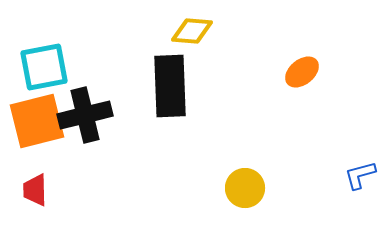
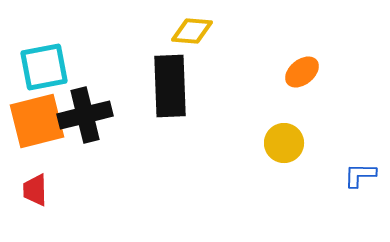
blue L-shape: rotated 16 degrees clockwise
yellow circle: moved 39 px right, 45 px up
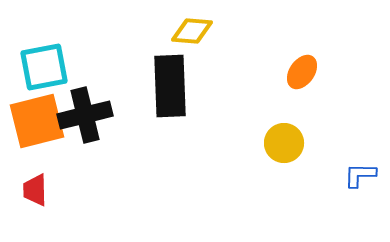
orange ellipse: rotated 16 degrees counterclockwise
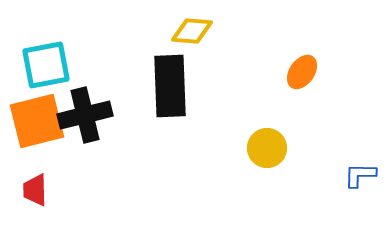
cyan square: moved 2 px right, 2 px up
yellow circle: moved 17 px left, 5 px down
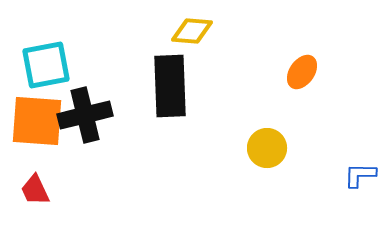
orange square: rotated 18 degrees clockwise
red trapezoid: rotated 24 degrees counterclockwise
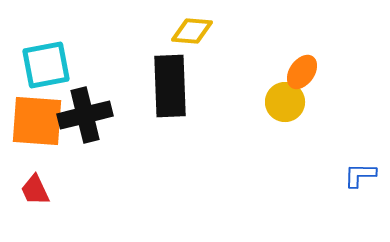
yellow circle: moved 18 px right, 46 px up
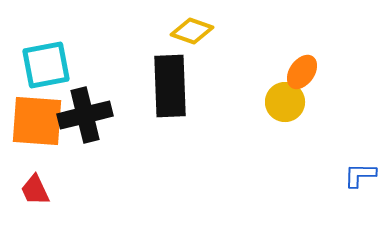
yellow diamond: rotated 15 degrees clockwise
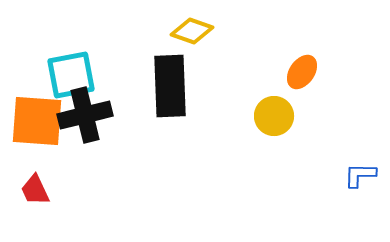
cyan square: moved 25 px right, 10 px down
yellow circle: moved 11 px left, 14 px down
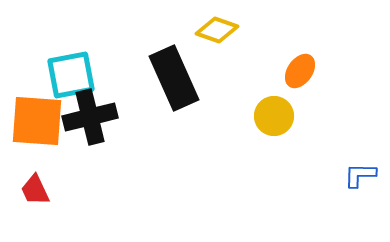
yellow diamond: moved 25 px right, 1 px up
orange ellipse: moved 2 px left, 1 px up
black rectangle: moved 4 px right, 8 px up; rotated 22 degrees counterclockwise
black cross: moved 5 px right, 2 px down
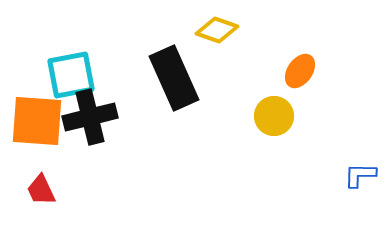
red trapezoid: moved 6 px right
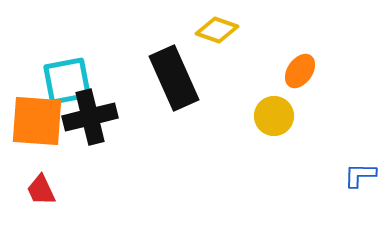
cyan square: moved 4 px left, 6 px down
